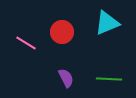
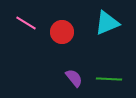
pink line: moved 20 px up
purple semicircle: moved 8 px right; rotated 12 degrees counterclockwise
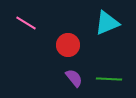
red circle: moved 6 px right, 13 px down
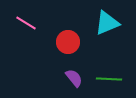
red circle: moved 3 px up
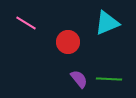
purple semicircle: moved 5 px right, 1 px down
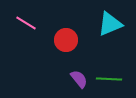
cyan triangle: moved 3 px right, 1 px down
red circle: moved 2 px left, 2 px up
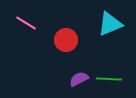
purple semicircle: rotated 78 degrees counterclockwise
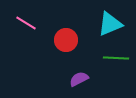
green line: moved 7 px right, 21 px up
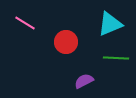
pink line: moved 1 px left
red circle: moved 2 px down
purple semicircle: moved 5 px right, 2 px down
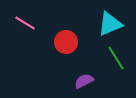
green line: rotated 55 degrees clockwise
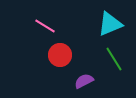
pink line: moved 20 px right, 3 px down
red circle: moved 6 px left, 13 px down
green line: moved 2 px left, 1 px down
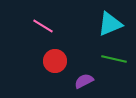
pink line: moved 2 px left
red circle: moved 5 px left, 6 px down
green line: rotated 45 degrees counterclockwise
